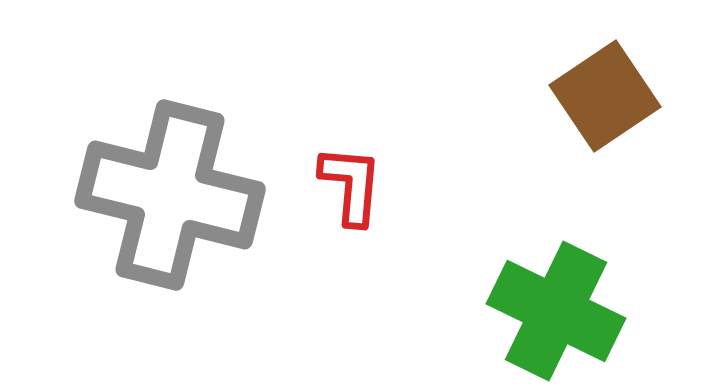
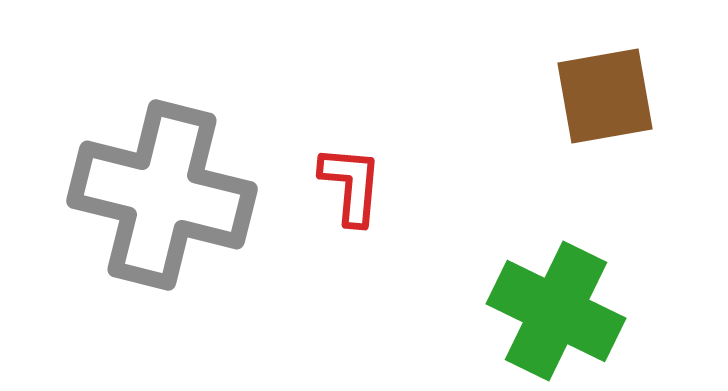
brown square: rotated 24 degrees clockwise
gray cross: moved 8 px left
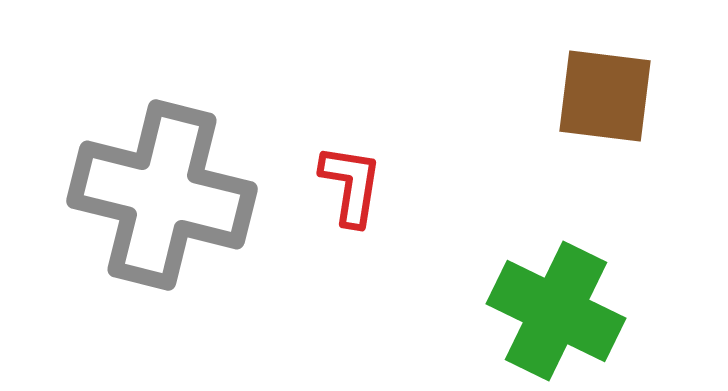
brown square: rotated 17 degrees clockwise
red L-shape: rotated 4 degrees clockwise
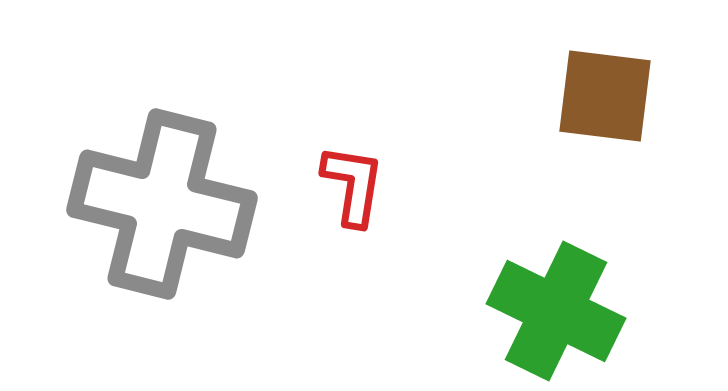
red L-shape: moved 2 px right
gray cross: moved 9 px down
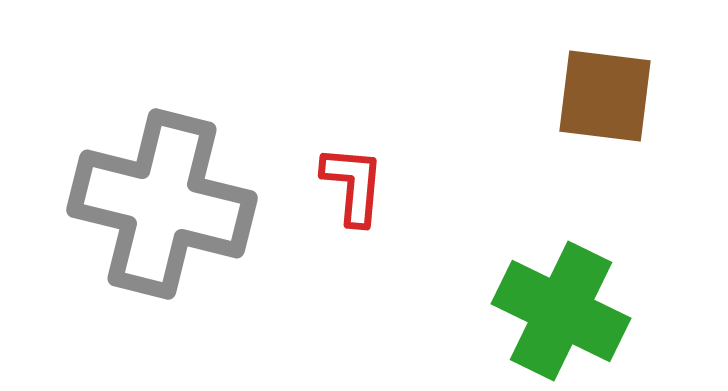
red L-shape: rotated 4 degrees counterclockwise
green cross: moved 5 px right
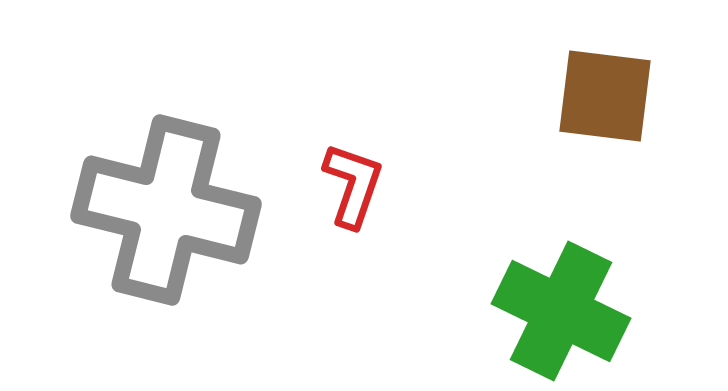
red L-shape: rotated 14 degrees clockwise
gray cross: moved 4 px right, 6 px down
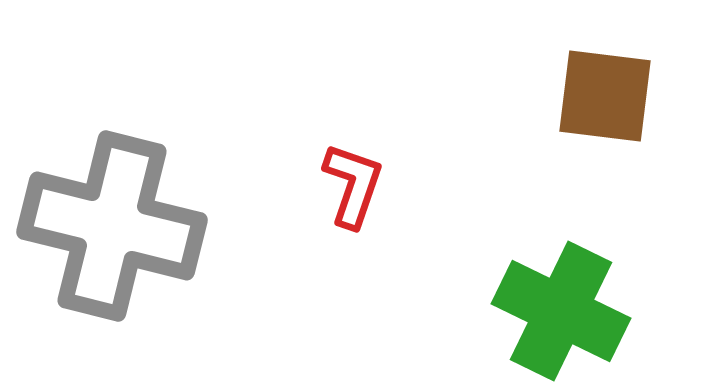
gray cross: moved 54 px left, 16 px down
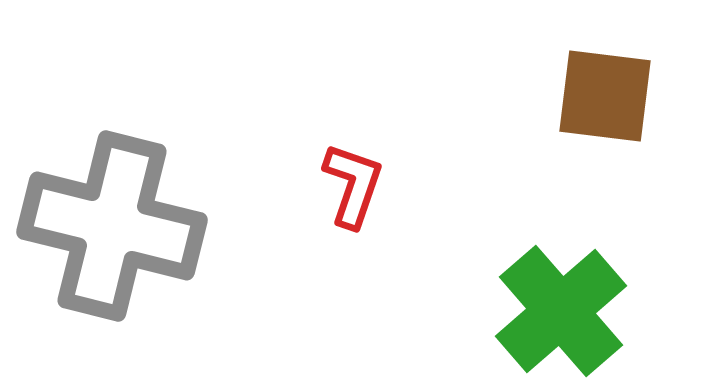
green cross: rotated 23 degrees clockwise
